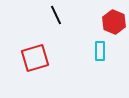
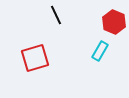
cyan rectangle: rotated 30 degrees clockwise
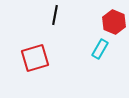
black line: moved 1 px left; rotated 36 degrees clockwise
cyan rectangle: moved 2 px up
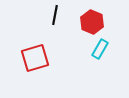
red hexagon: moved 22 px left
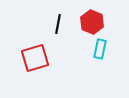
black line: moved 3 px right, 9 px down
cyan rectangle: rotated 18 degrees counterclockwise
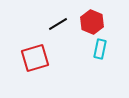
black line: rotated 48 degrees clockwise
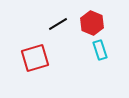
red hexagon: moved 1 px down
cyan rectangle: moved 1 px down; rotated 30 degrees counterclockwise
